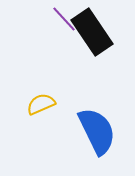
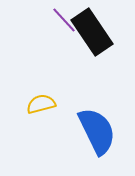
purple line: moved 1 px down
yellow semicircle: rotated 8 degrees clockwise
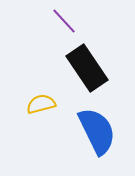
purple line: moved 1 px down
black rectangle: moved 5 px left, 36 px down
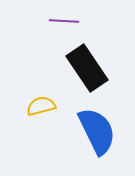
purple line: rotated 44 degrees counterclockwise
yellow semicircle: moved 2 px down
